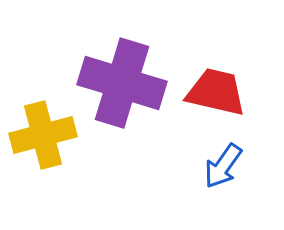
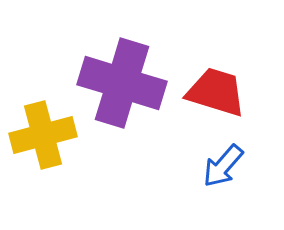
red trapezoid: rotated 4 degrees clockwise
blue arrow: rotated 6 degrees clockwise
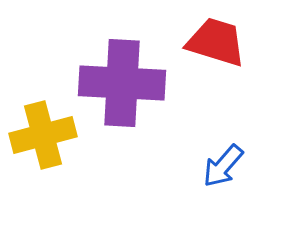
purple cross: rotated 14 degrees counterclockwise
red trapezoid: moved 50 px up
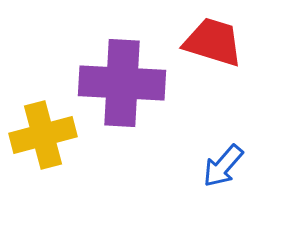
red trapezoid: moved 3 px left
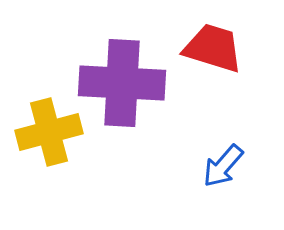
red trapezoid: moved 6 px down
yellow cross: moved 6 px right, 3 px up
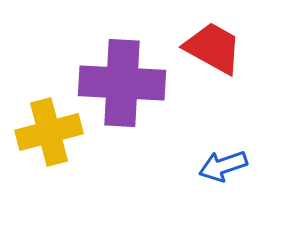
red trapezoid: rotated 12 degrees clockwise
blue arrow: rotated 30 degrees clockwise
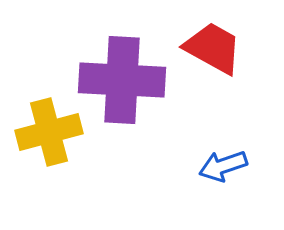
purple cross: moved 3 px up
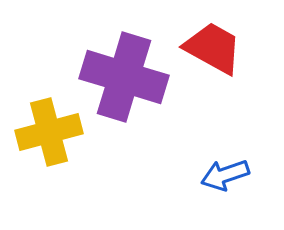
purple cross: moved 2 px right, 3 px up; rotated 14 degrees clockwise
blue arrow: moved 2 px right, 9 px down
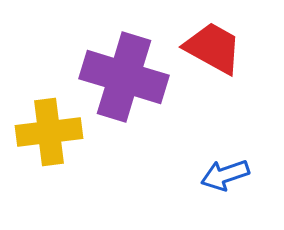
yellow cross: rotated 8 degrees clockwise
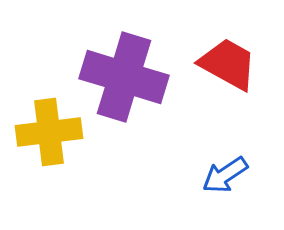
red trapezoid: moved 15 px right, 16 px down
blue arrow: rotated 15 degrees counterclockwise
